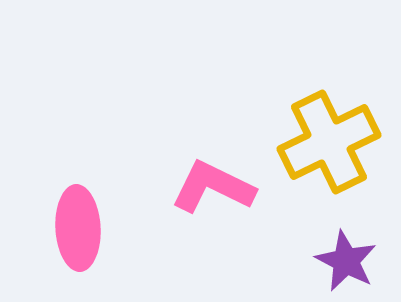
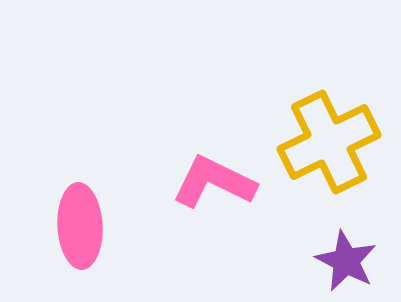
pink L-shape: moved 1 px right, 5 px up
pink ellipse: moved 2 px right, 2 px up
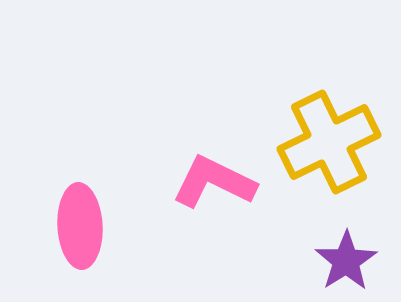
purple star: rotated 12 degrees clockwise
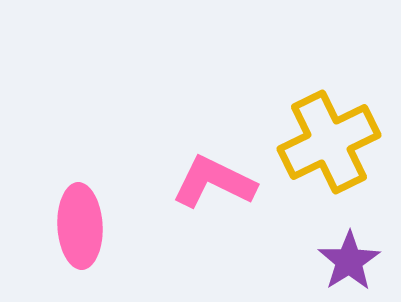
purple star: moved 3 px right
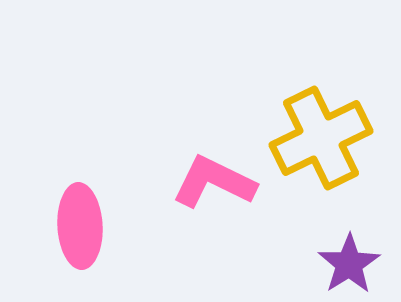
yellow cross: moved 8 px left, 4 px up
purple star: moved 3 px down
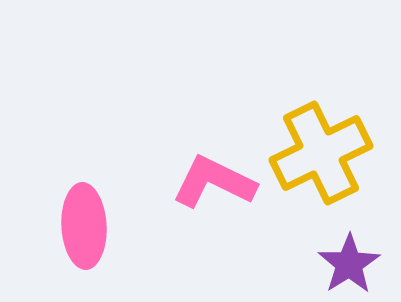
yellow cross: moved 15 px down
pink ellipse: moved 4 px right
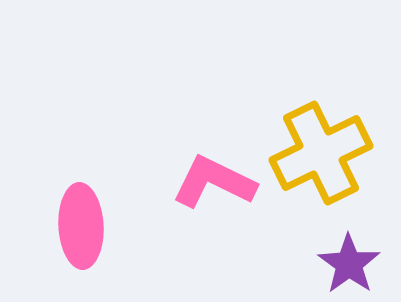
pink ellipse: moved 3 px left
purple star: rotated 4 degrees counterclockwise
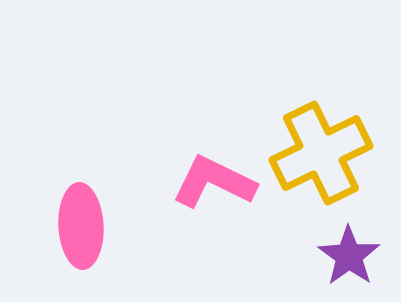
purple star: moved 8 px up
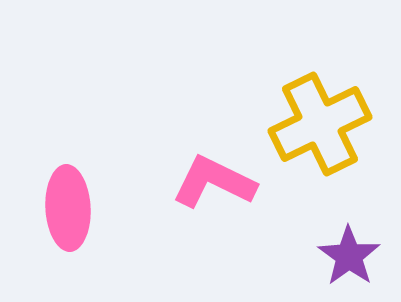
yellow cross: moved 1 px left, 29 px up
pink ellipse: moved 13 px left, 18 px up
